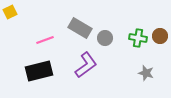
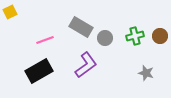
gray rectangle: moved 1 px right, 1 px up
green cross: moved 3 px left, 2 px up; rotated 24 degrees counterclockwise
black rectangle: rotated 16 degrees counterclockwise
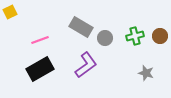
pink line: moved 5 px left
black rectangle: moved 1 px right, 2 px up
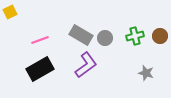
gray rectangle: moved 8 px down
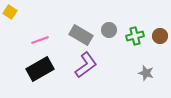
yellow square: rotated 32 degrees counterclockwise
gray circle: moved 4 px right, 8 px up
